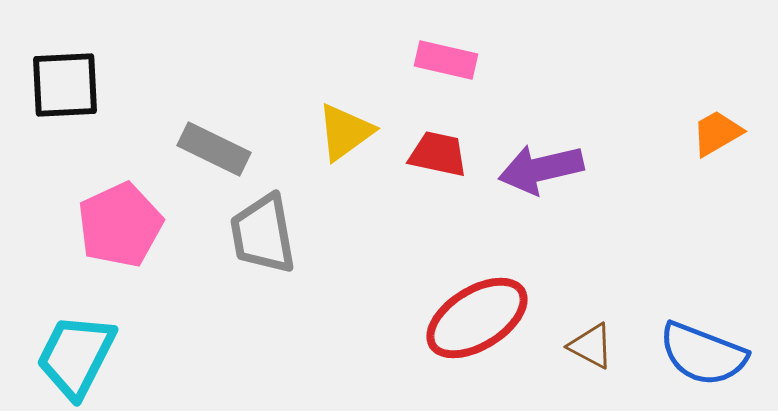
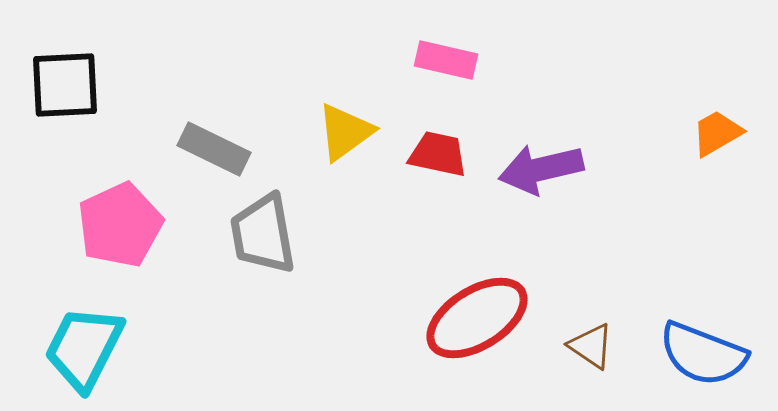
brown triangle: rotated 6 degrees clockwise
cyan trapezoid: moved 8 px right, 8 px up
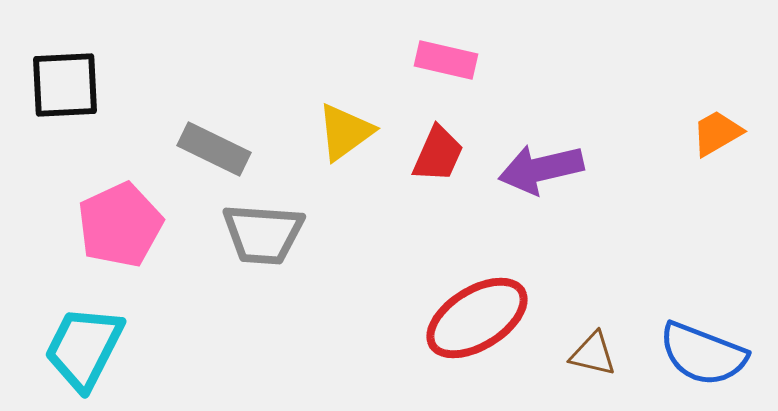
red trapezoid: rotated 102 degrees clockwise
gray trapezoid: rotated 76 degrees counterclockwise
brown triangle: moved 2 px right, 8 px down; rotated 21 degrees counterclockwise
